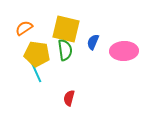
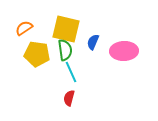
cyan line: moved 35 px right
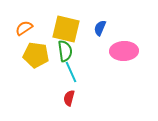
blue semicircle: moved 7 px right, 14 px up
green semicircle: moved 1 px down
yellow pentagon: moved 1 px left, 1 px down
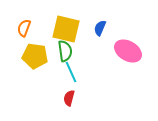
orange semicircle: rotated 36 degrees counterclockwise
pink ellipse: moved 4 px right; rotated 32 degrees clockwise
yellow pentagon: moved 1 px left, 1 px down
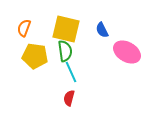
blue semicircle: moved 2 px right, 2 px down; rotated 49 degrees counterclockwise
pink ellipse: moved 1 px left, 1 px down
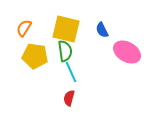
orange semicircle: rotated 12 degrees clockwise
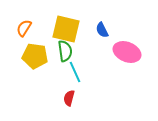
pink ellipse: rotated 8 degrees counterclockwise
cyan line: moved 4 px right
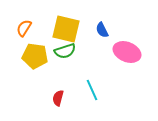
green semicircle: rotated 80 degrees clockwise
cyan line: moved 17 px right, 18 px down
red semicircle: moved 11 px left
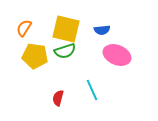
blue semicircle: rotated 70 degrees counterclockwise
pink ellipse: moved 10 px left, 3 px down
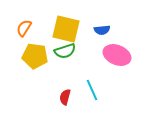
red semicircle: moved 7 px right, 1 px up
